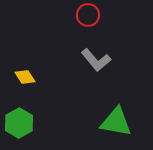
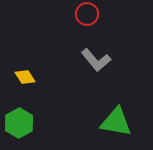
red circle: moved 1 px left, 1 px up
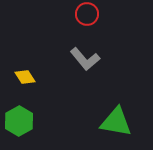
gray L-shape: moved 11 px left, 1 px up
green hexagon: moved 2 px up
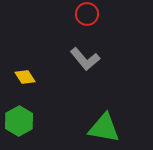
green triangle: moved 12 px left, 6 px down
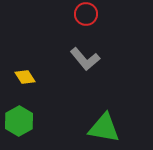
red circle: moved 1 px left
